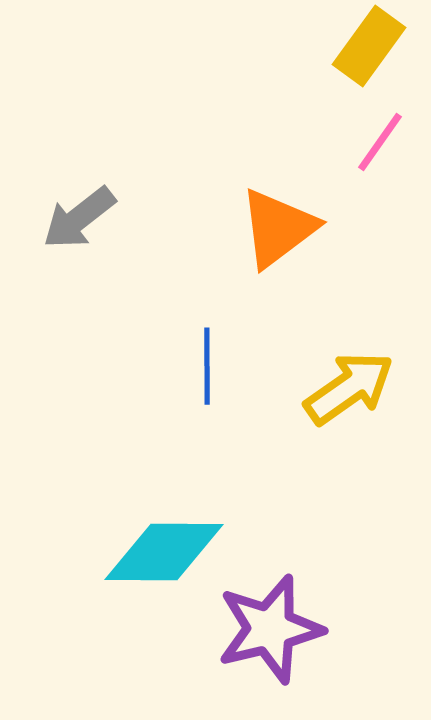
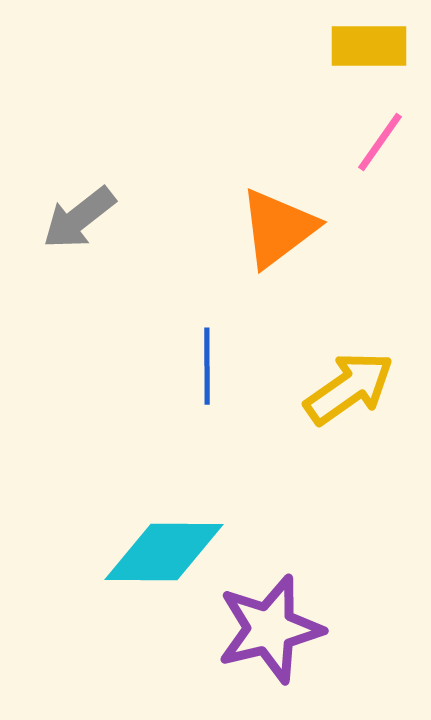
yellow rectangle: rotated 54 degrees clockwise
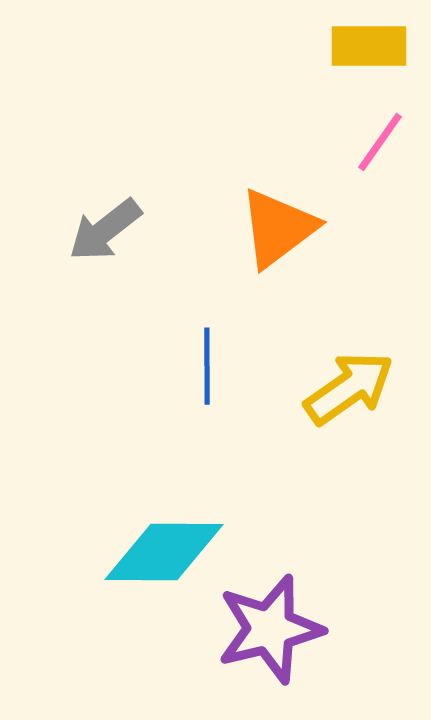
gray arrow: moved 26 px right, 12 px down
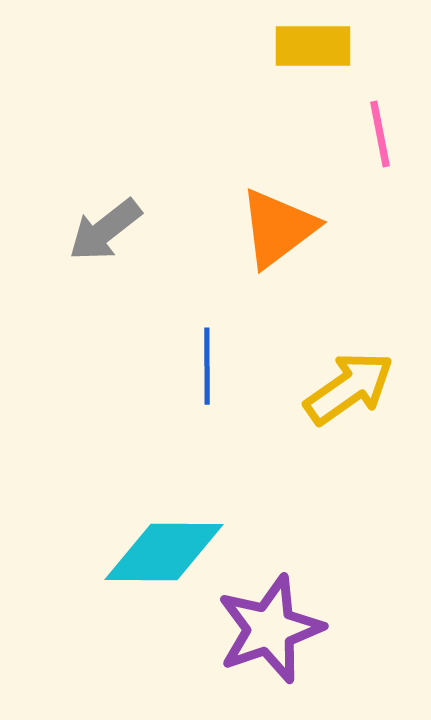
yellow rectangle: moved 56 px left
pink line: moved 8 px up; rotated 46 degrees counterclockwise
purple star: rotated 5 degrees counterclockwise
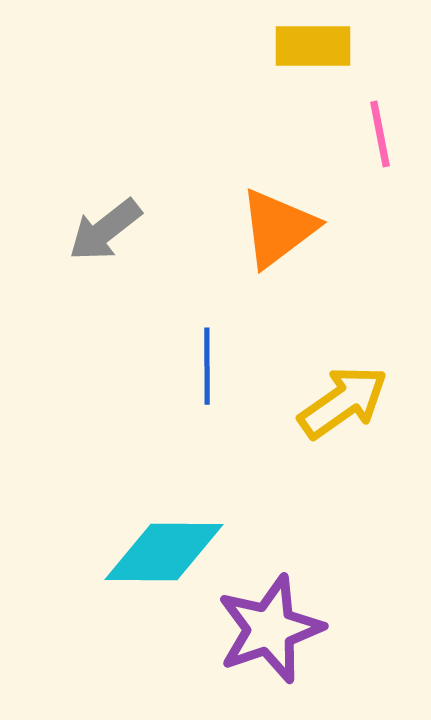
yellow arrow: moved 6 px left, 14 px down
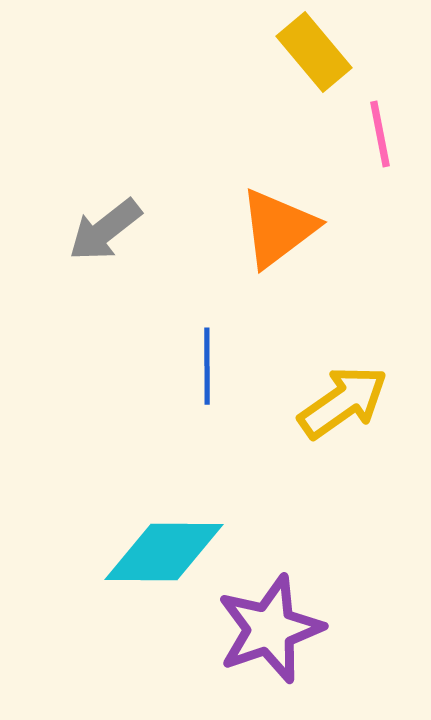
yellow rectangle: moved 1 px right, 6 px down; rotated 50 degrees clockwise
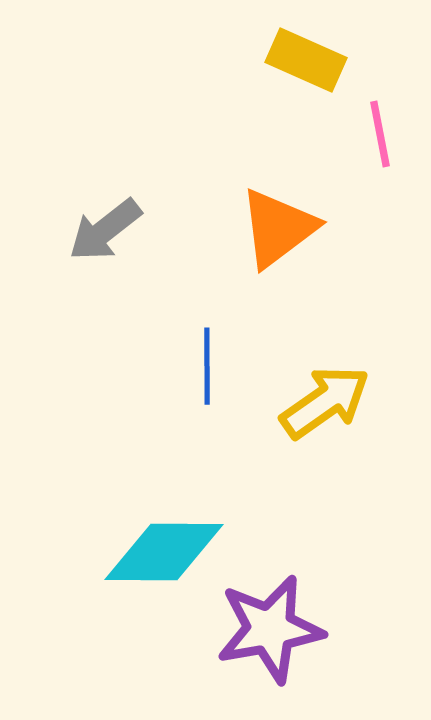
yellow rectangle: moved 8 px left, 8 px down; rotated 26 degrees counterclockwise
yellow arrow: moved 18 px left
purple star: rotated 9 degrees clockwise
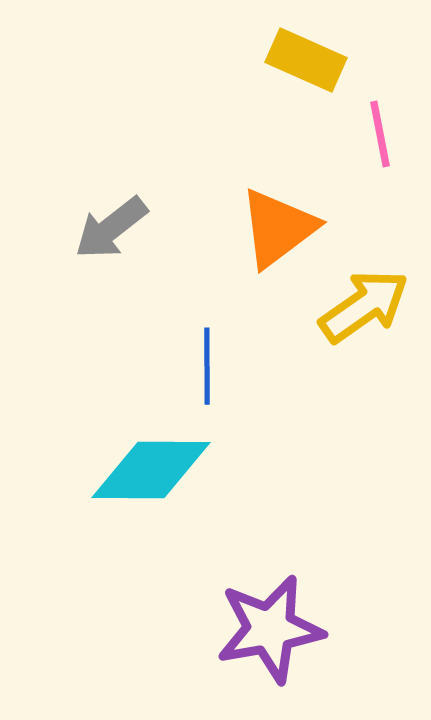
gray arrow: moved 6 px right, 2 px up
yellow arrow: moved 39 px right, 96 px up
cyan diamond: moved 13 px left, 82 px up
